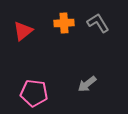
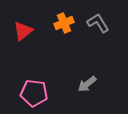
orange cross: rotated 18 degrees counterclockwise
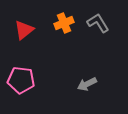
red triangle: moved 1 px right, 1 px up
gray arrow: rotated 12 degrees clockwise
pink pentagon: moved 13 px left, 13 px up
